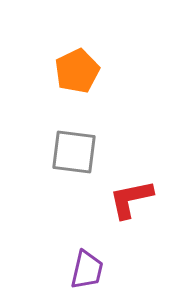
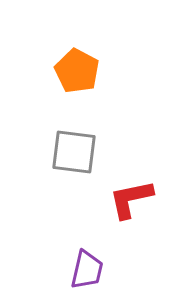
orange pentagon: rotated 18 degrees counterclockwise
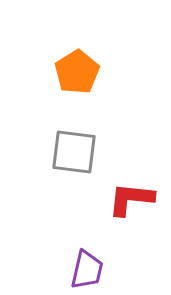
orange pentagon: moved 1 px down; rotated 12 degrees clockwise
red L-shape: rotated 18 degrees clockwise
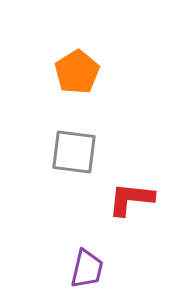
purple trapezoid: moved 1 px up
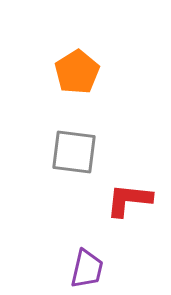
red L-shape: moved 2 px left, 1 px down
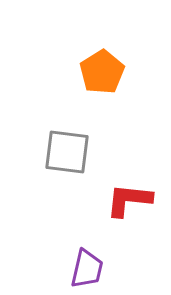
orange pentagon: moved 25 px right
gray square: moved 7 px left
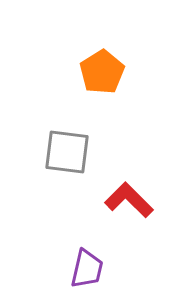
red L-shape: rotated 39 degrees clockwise
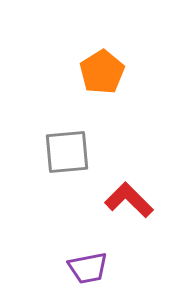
gray square: rotated 12 degrees counterclockwise
purple trapezoid: moved 1 px right, 1 px up; rotated 66 degrees clockwise
